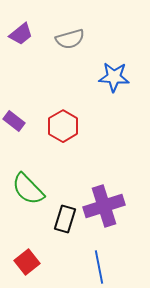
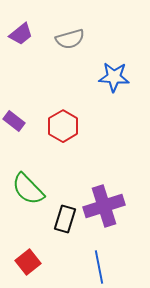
red square: moved 1 px right
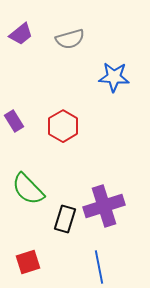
purple rectangle: rotated 20 degrees clockwise
red square: rotated 20 degrees clockwise
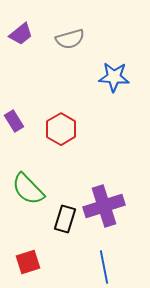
red hexagon: moved 2 px left, 3 px down
blue line: moved 5 px right
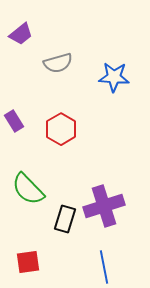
gray semicircle: moved 12 px left, 24 px down
red square: rotated 10 degrees clockwise
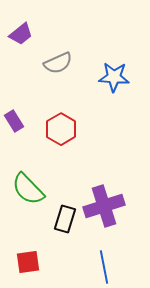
gray semicircle: rotated 8 degrees counterclockwise
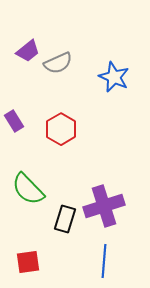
purple trapezoid: moved 7 px right, 17 px down
blue star: rotated 20 degrees clockwise
blue line: moved 6 px up; rotated 16 degrees clockwise
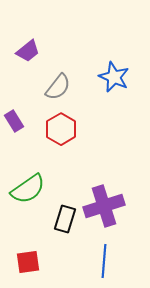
gray semicircle: moved 24 px down; rotated 28 degrees counterclockwise
green semicircle: rotated 81 degrees counterclockwise
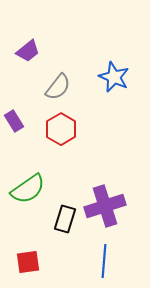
purple cross: moved 1 px right
